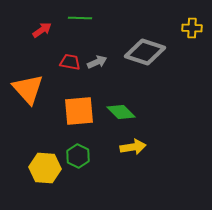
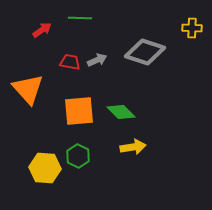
gray arrow: moved 2 px up
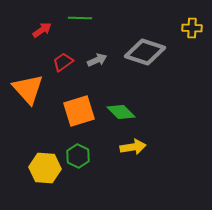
red trapezoid: moved 7 px left; rotated 45 degrees counterclockwise
orange square: rotated 12 degrees counterclockwise
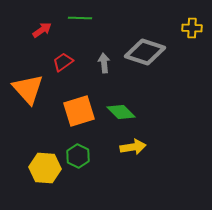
gray arrow: moved 7 px right, 3 px down; rotated 72 degrees counterclockwise
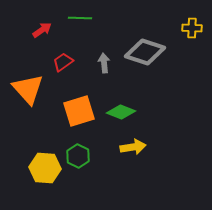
green diamond: rotated 24 degrees counterclockwise
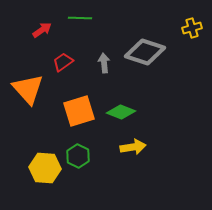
yellow cross: rotated 18 degrees counterclockwise
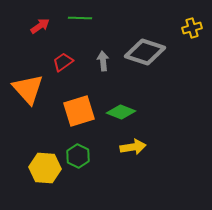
red arrow: moved 2 px left, 4 px up
gray arrow: moved 1 px left, 2 px up
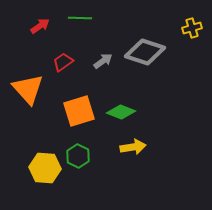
gray arrow: rotated 60 degrees clockwise
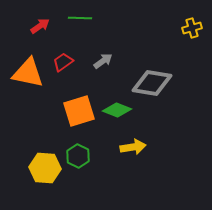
gray diamond: moved 7 px right, 31 px down; rotated 9 degrees counterclockwise
orange triangle: moved 16 px up; rotated 36 degrees counterclockwise
green diamond: moved 4 px left, 2 px up
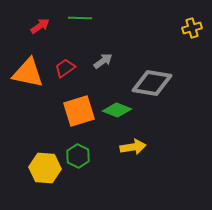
red trapezoid: moved 2 px right, 6 px down
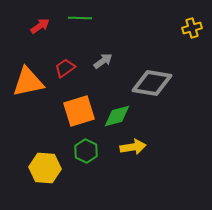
orange triangle: moved 9 px down; rotated 24 degrees counterclockwise
green diamond: moved 6 px down; rotated 36 degrees counterclockwise
green hexagon: moved 8 px right, 5 px up
